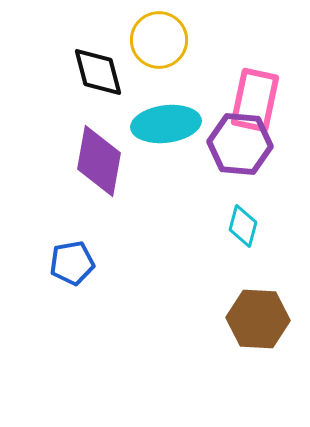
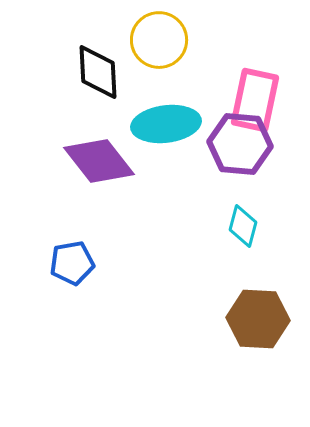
black diamond: rotated 12 degrees clockwise
purple diamond: rotated 48 degrees counterclockwise
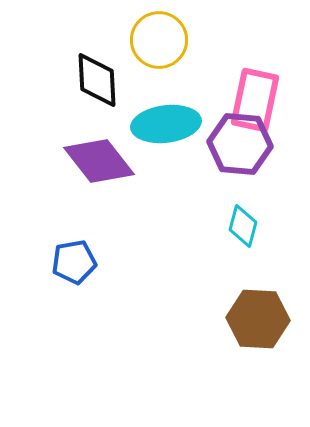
black diamond: moved 1 px left, 8 px down
blue pentagon: moved 2 px right, 1 px up
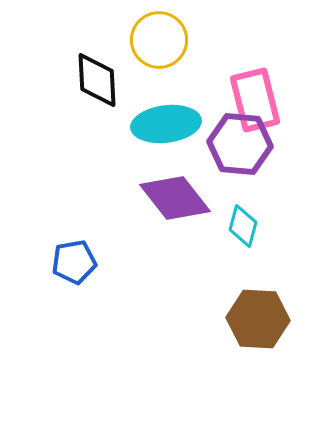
pink rectangle: rotated 26 degrees counterclockwise
purple diamond: moved 76 px right, 37 px down
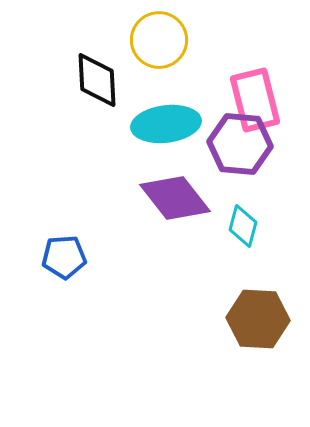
blue pentagon: moved 10 px left, 5 px up; rotated 6 degrees clockwise
